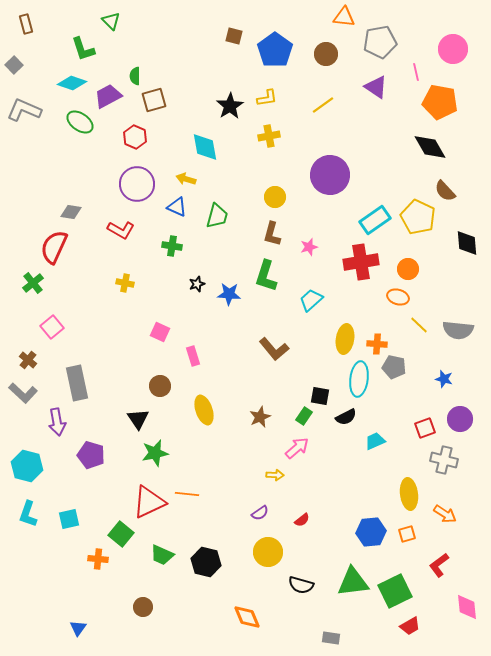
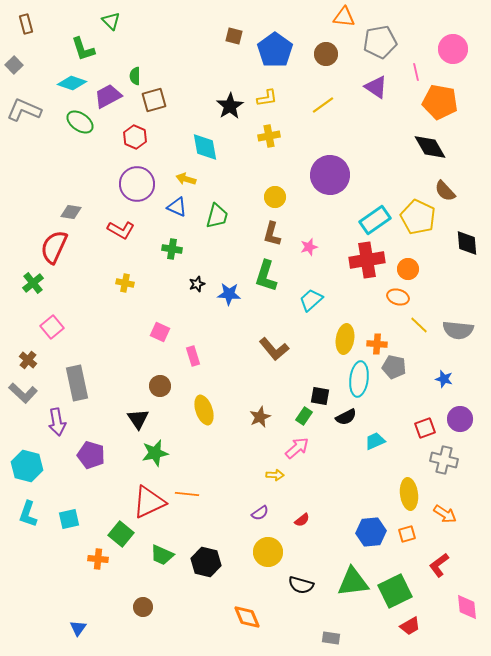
green cross at (172, 246): moved 3 px down
red cross at (361, 262): moved 6 px right, 2 px up
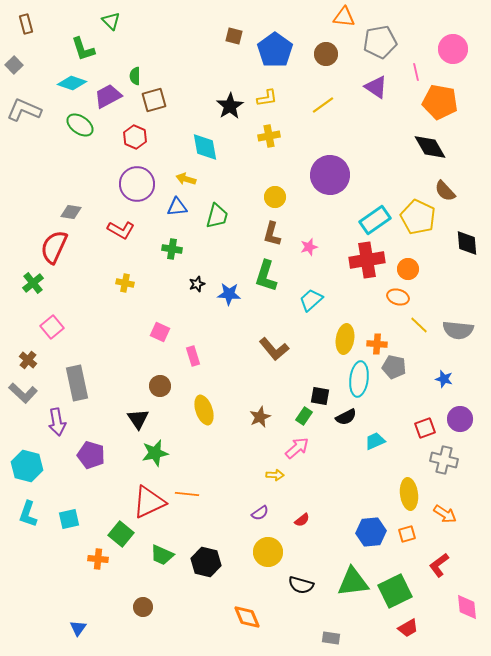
green ellipse at (80, 122): moved 3 px down
blue triangle at (177, 207): rotated 30 degrees counterclockwise
red trapezoid at (410, 626): moved 2 px left, 2 px down
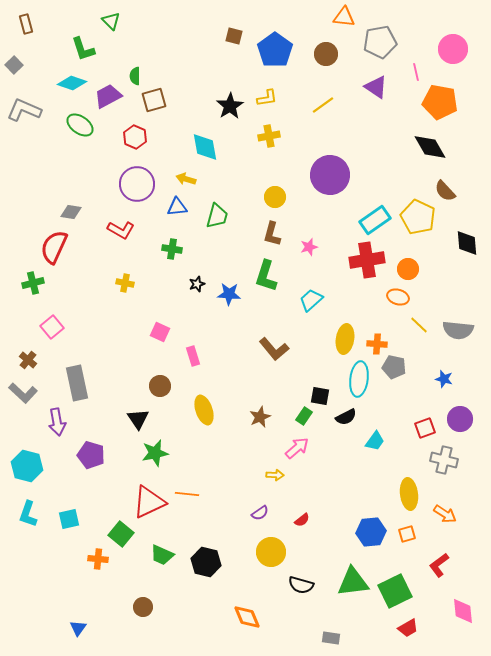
green cross at (33, 283): rotated 25 degrees clockwise
cyan trapezoid at (375, 441): rotated 150 degrees clockwise
yellow circle at (268, 552): moved 3 px right
pink diamond at (467, 607): moved 4 px left, 4 px down
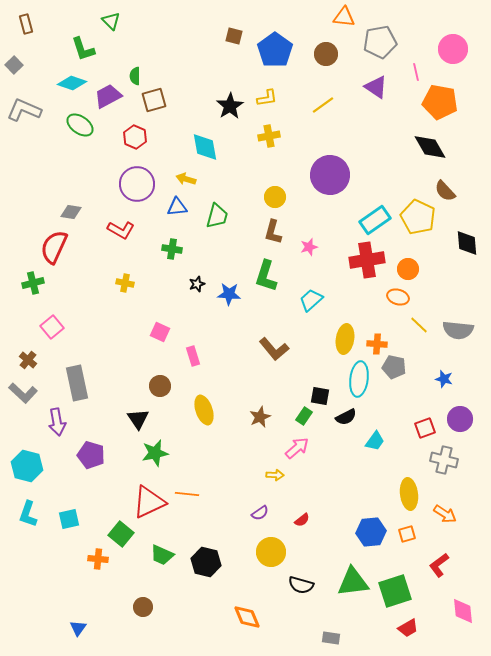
brown L-shape at (272, 234): moved 1 px right, 2 px up
green square at (395, 591): rotated 8 degrees clockwise
